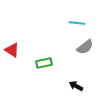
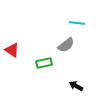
gray semicircle: moved 19 px left, 2 px up
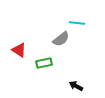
gray semicircle: moved 5 px left, 6 px up
red triangle: moved 7 px right
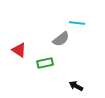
green rectangle: moved 1 px right
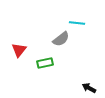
red triangle: rotated 35 degrees clockwise
black arrow: moved 13 px right, 2 px down
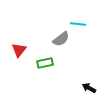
cyan line: moved 1 px right, 1 px down
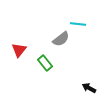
green rectangle: rotated 63 degrees clockwise
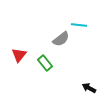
cyan line: moved 1 px right, 1 px down
red triangle: moved 5 px down
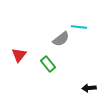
cyan line: moved 2 px down
green rectangle: moved 3 px right, 1 px down
black arrow: rotated 32 degrees counterclockwise
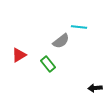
gray semicircle: moved 2 px down
red triangle: rotated 21 degrees clockwise
black arrow: moved 6 px right
